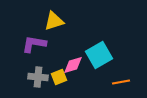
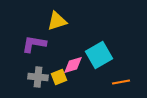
yellow triangle: moved 3 px right
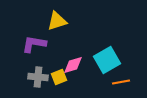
cyan square: moved 8 px right, 5 px down
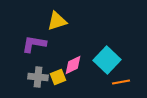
cyan square: rotated 16 degrees counterclockwise
pink diamond: rotated 10 degrees counterclockwise
yellow square: moved 1 px left
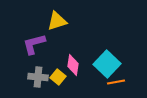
purple L-shape: rotated 25 degrees counterclockwise
cyan square: moved 4 px down
pink diamond: rotated 55 degrees counterclockwise
yellow square: rotated 28 degrees counterclockwise
orange line: moved 5 px left
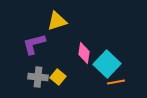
pink diamond: moved 11 px right, 12 px up
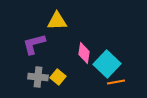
yellow triangle: rotated 15 degrees clockwise
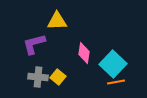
cyan square: moved 6 px right
